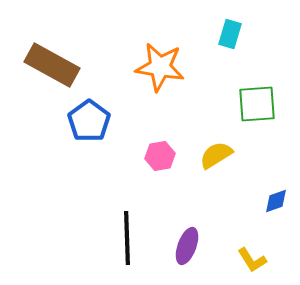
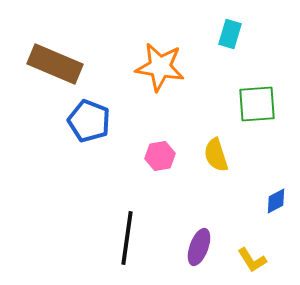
brown rectangle: moved 3 px right, 1 px up; rotated 6 degrees counterclockwise
blue pentagon: rotated 15 degrees counterclockwise
yellow semicircle: rotated 76 degrees counterclockwise
blue diamond: rotated 8 degrees counterclockwise
black line: rotated 10 degrees clockwise
purple ellipse: moved 12 px right, 1 px down
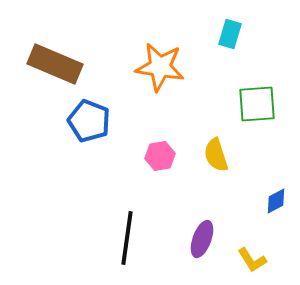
purple ellipse: moved 3 px right, 8 px up
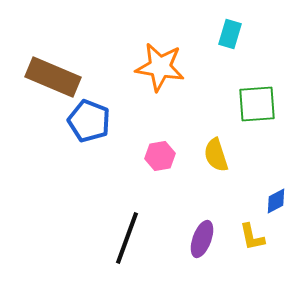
brown rectangle: moved 2 px left, 13 px down
black line: rotated 12 degrees clockwise
yellow L-shape: moved 23 px up; rotated 20 degrees clockwise
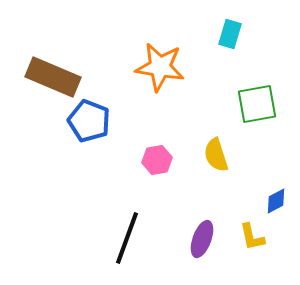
green square: rotated 6 degrees counterclockwise
pink hexagon: moved 3 px left, 4 px down
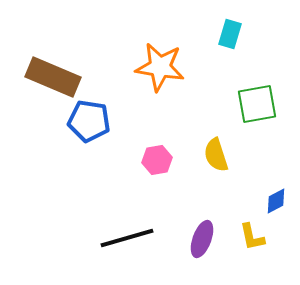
blue pentagon: rotated 12 degrees counterclockwise
black line: rotated 54 degrees clockwise
